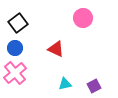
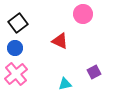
pink circle: moved 4 px up
red triangle: moved 4 px right, 8 px up
pink cross: moved 1 px right, 1 px down
purple square: moved 14 px up
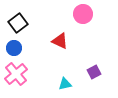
blue circle: moved 1 px left
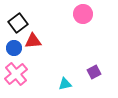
red triangle: moved 27 px left; rotated 30 degrees counterclockwise
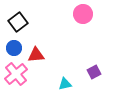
black square: moved 1 px up
red triangle: moved 3 px right, 14 px down
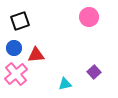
pink circle: moved 6 px right, 3 px down
black square: moved 2 px right, 1 px up; rotated 18 degrees clockwise
purple square: rotated 16 degrees counterclockwise
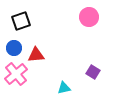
black square: moved 1 px right
purple square: moved 1 px left; rotated 16 degrees counterclockwise
cyan triangle: moved 1 px left, 4 px down
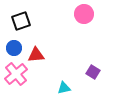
pink circle: moved 5 px left, 3 px up
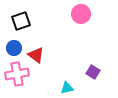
pink circle: moved 3 px left
red triangle: rotated 42 degrees clockwise
pink cross: moved 1 px right; rotated 30 degrees clockwise
cyan triangle: moved 3 px right
